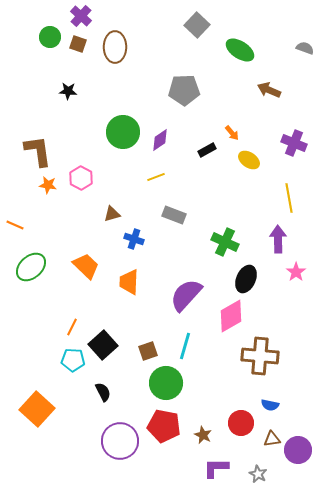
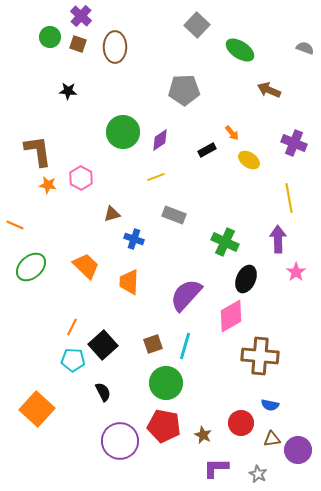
brown square at (148, 351): moved 5 px right, 7 px up
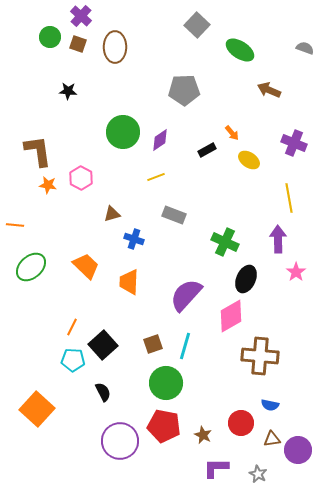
orange line at (15, 225): rotated 18 degrees counterclockwise
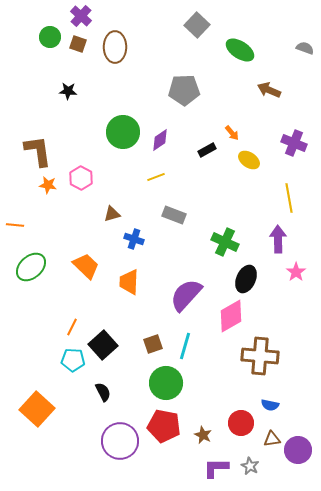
gray star at (258, 474): moved 8 px left, 8 px up
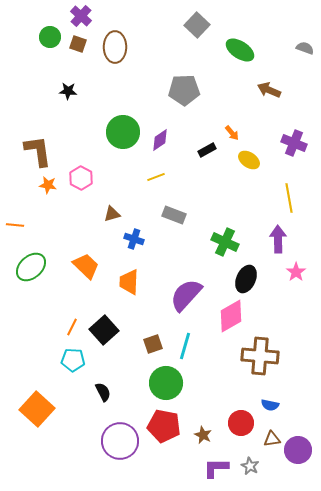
black square at (103, 345): moved 1 px right, 15 px up
